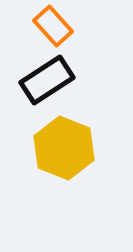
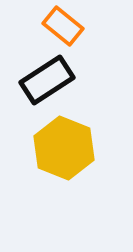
orange rectangle: moved 10 px right; rotated 9 degrees counterclockwise
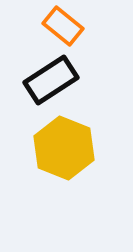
black rectangle: moved 4 px right
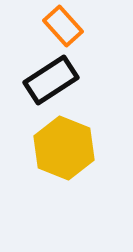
orange rectangle: rotated 9 degrees clockwise
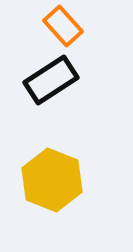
yellow hexagon: moved 12 px left, 32 px down
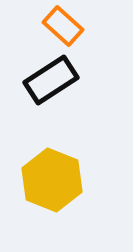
orange rectangle: rotated 6 degrees counterclockwise
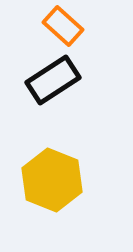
black rectangle: moved 2 px right
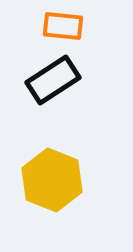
orange rectangle: rotated 36 degrees counterclockwise
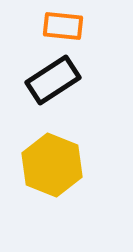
yellow hexagon: moved 15 px up
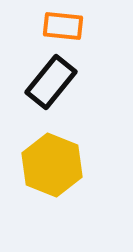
black rectangle: moved 2 px left, 2 px down; rotated 18 degrees counterclockwise
